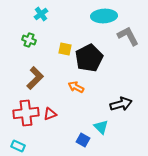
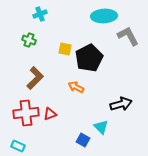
cyan cross: moved 1 px left; rotated 16 degrees clockwise
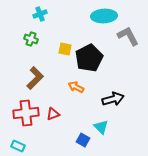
green cross: moved 2 px right, 1 px up
black arrow: moved 8 px left, 5 px up
red triangle: moved 3 px right
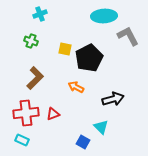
green cross: moved 2 px down
blue square: moved 2 px down
cyan rectangle: moved 4 px right, 6 px up
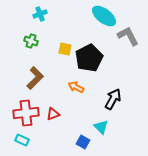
cyan ellipse: rotated 40 degrees clockwise
black arrow: rotated 45 degrees counterclockwise
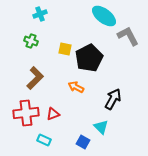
cyan rectangle: moved 22 px right
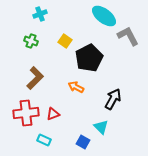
yellow square: moved 8 px up; rotated 24 degrees clockwise
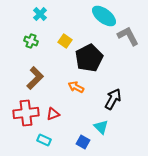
cyan cross: rotated 24 degrees counterclockwise
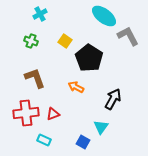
cyan cross: rotated 16 degrees clockwise
black pentagon: rotated 12 degrees counterclockwise
brown L-shape: rotated 65 degrees counterclockwise
cyan triangle: rotated 21 degrees clockwise
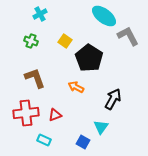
red triangle: moved 2 px right, 1 px down
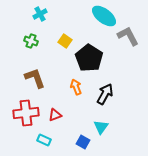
orange arrow: rotated 42 degrees clockwise
black arrow: moved 8 px left, 5 px up
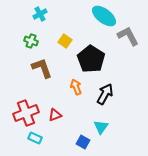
black pentagon: moved 2 px right, 1 px down
brown L-shape: moved 7 px right, 10 px up
red cross: rotated 15 degrees counterclockwise
cyan rectangle: moved 9 px left, 2 px up
